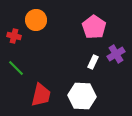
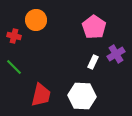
green line: moved 2 px left, 1 px up
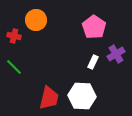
red trapezoid: moved 8 px right, 3 px down
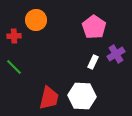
red cross: rotated 16 degrees counterclockwise
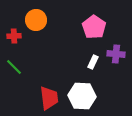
purple cross: rotated 36 degrees clockwise
red trapezoid: rotated 20 degrees counterclockwise
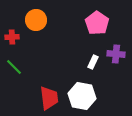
pink pentagon: moved 3 px right, 4 px up
red cross: moved 2 px left, 1 px down
white hexagon: rotated 8 degrees clockwise
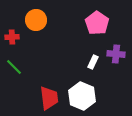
white hexagon: rotated 12 degrees clockwise
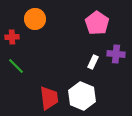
orange circle: moved 1 px left, 1 px up
green line: moved 2 px right, 1 px up
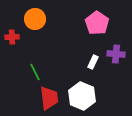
green line: moved 19 px right, 6 px down; rotated 18 degrees clockwise
